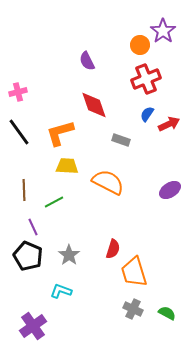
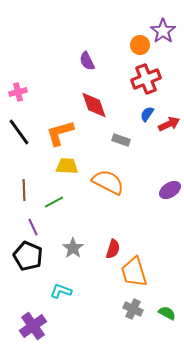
gray star: moved 4 px right, 7 px up
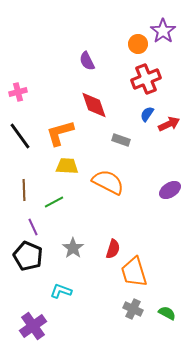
orange circle: moved 2 px left, 1 px up
black line: moved 1 px right, 4 px down
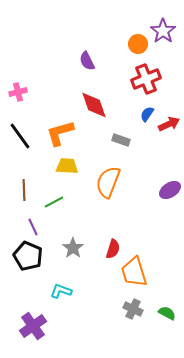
orange semicircle: rotated 96 degrees counterclockwise
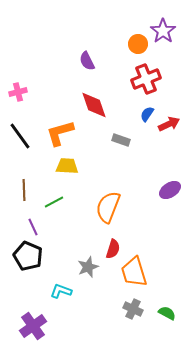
orange semicircle: moved 25 px down
gray star: moved 15 px right, 19 px down; rotated 15 degrees clockwise
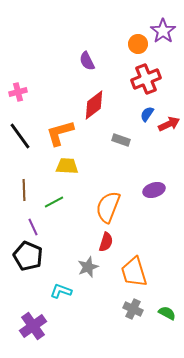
red diamond: rotated 72 degrees clockwise
purple ellipse: moved 16 px left; rotated 15 degrees clockwise
red semicircle: moved 7 px left, 7 px up
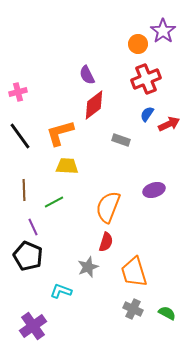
purple semicircle: moved 14 px down
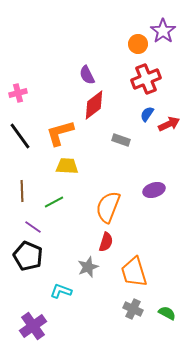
pink cross: moved 1 px down
brown line: moved 2 px left, 1 px down
purple line: rotated 30 degrees counterclockwise
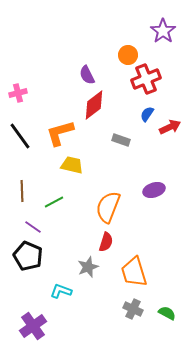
orange circle: moved 10 px left, 11 px down
red arrow: moved 1 px right, 3 px down
yellow trapezoid: moved 5 px right, 1 px up; rotated 10 degrees clockwise
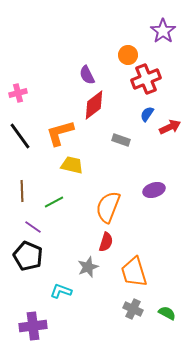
purple cross: rotated 28 degrees clockwise
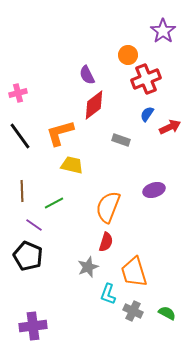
green line: moved 1 px down
purple line: moved 1 px right, 2 px up
cyan L-shape: moved 47 px right, 3 px down; rotated 90 degrees counterclockwise
gray cross: moved 2 px down
